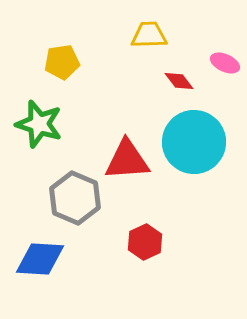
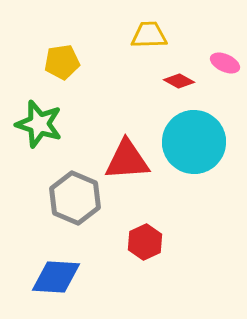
red diamond: rotated 24 degrees counterclockwise
blue diamond: moved 16 px right, 18 px down
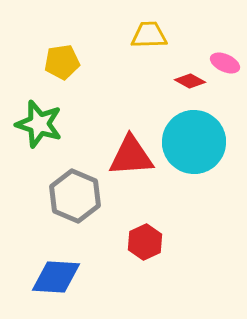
red diamond: moved 11 px right
red triangle: moved 4 px right, 4 px up
gray hexagon: moved 2 px up
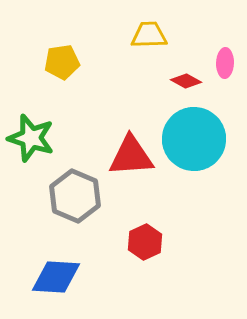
pink ellipse: rotated 68 degrees clockwise
red diamond: moved 4 px left
green star: moved 8 px left, 14 px down
cyan circle: moved 3 px up
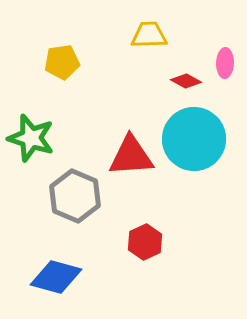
blue diamond: rotated 12 degrees clockwise
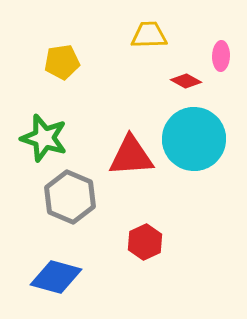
pink ellipse: moved 4 px left, 7 px up
green star: moved 13 px right
gray hexagon: moved 5 px left, 1 px down
